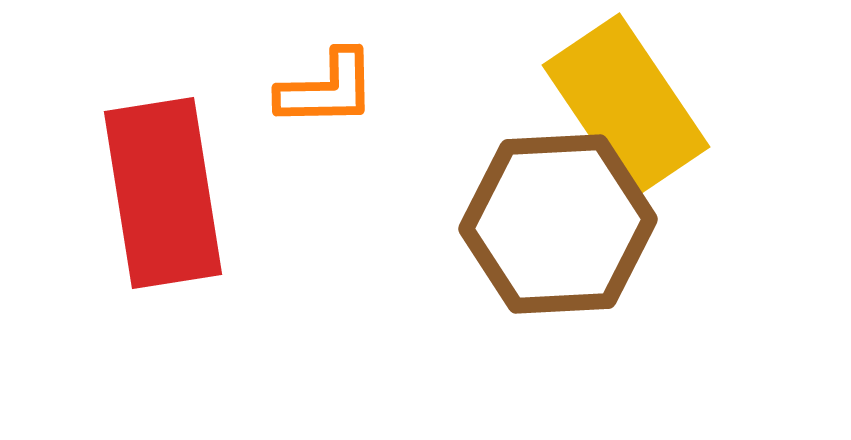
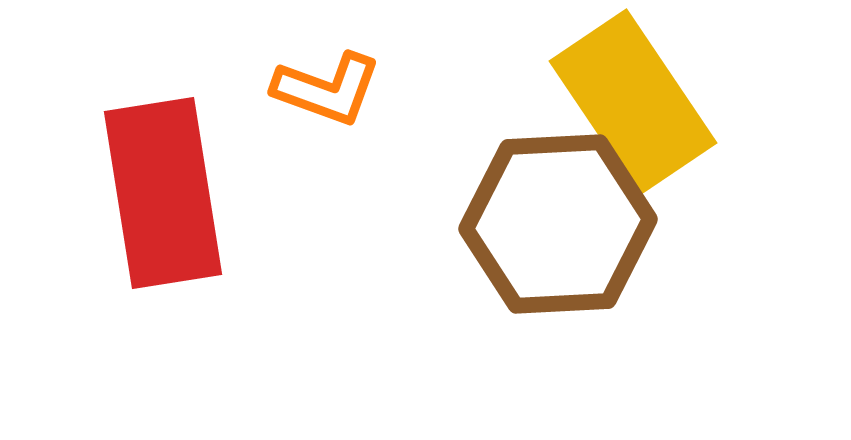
orange L-shape: rotated 21 degrees clockwise
yellow rectangle: moved 7 px right, 4 px up
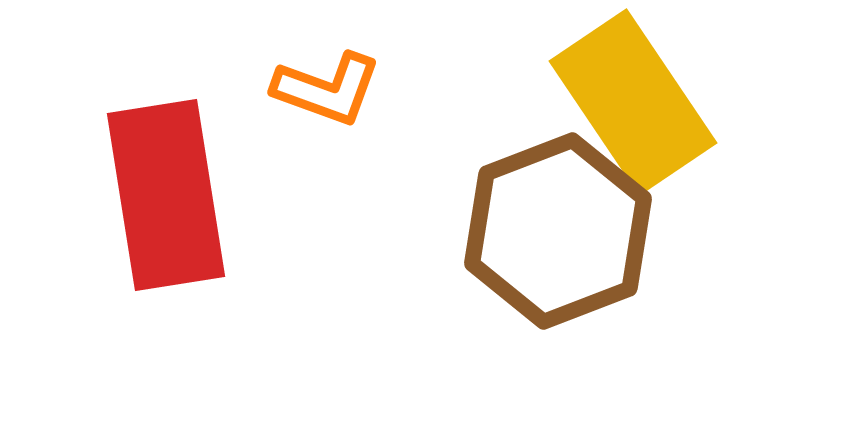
red rectangle: moved 3 px right, 2 px down
brown hexagon: moved 7 px down; rotated 18 degrees counterclockwise
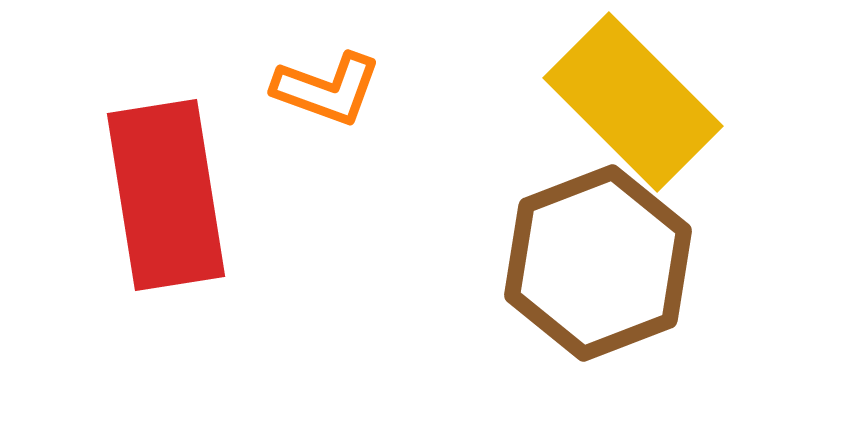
yellow rectangle: rotated 11 degrees counterclockwise
brown hexagon: moved 40 px right, 32 px down
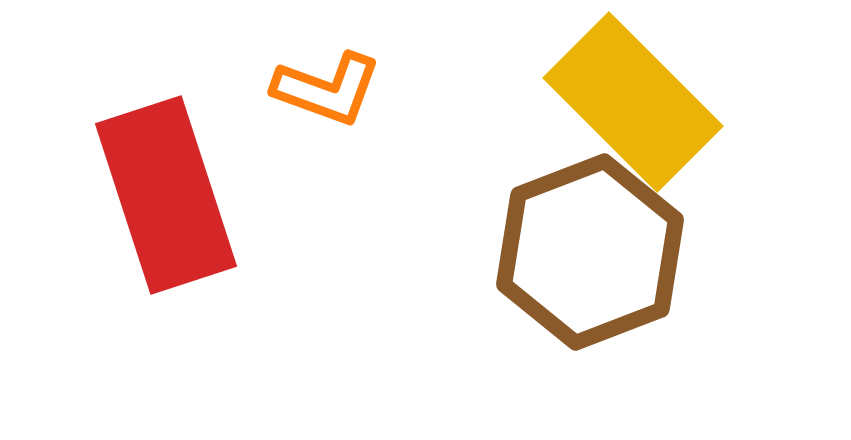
red rectangle: rotated 9 degrees counterclockwise
brown hexagon: moved 8 px left, 11 px up
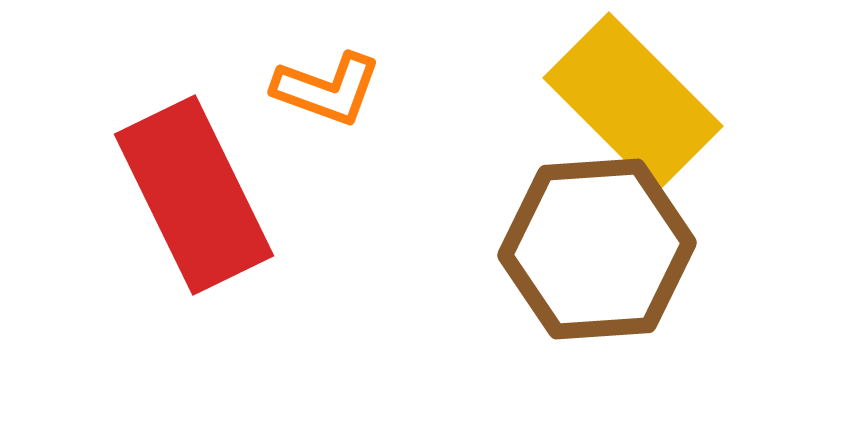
red rectangle: moved 28 px right; rotated 8 degrees counterclockwise
brown hexagon: moved 7 px right, 3 px up; rotated 17 degrees clockwise
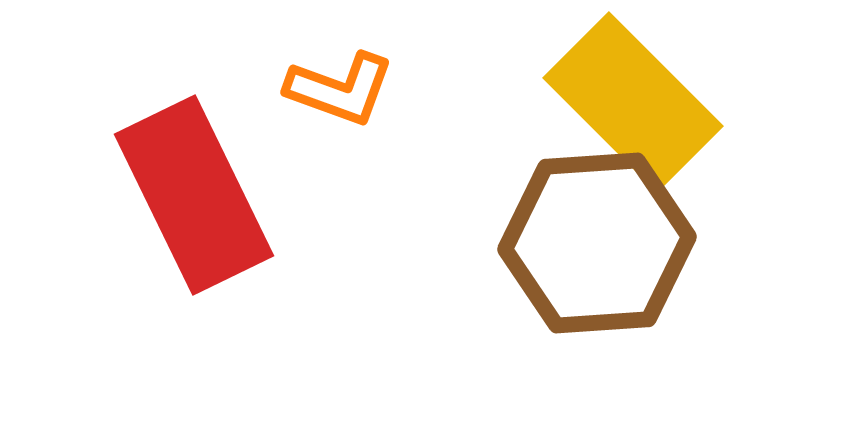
orange L-shape: moved 13 px right
brown hexagon: moved 6 px up
